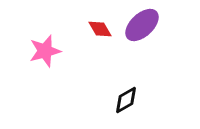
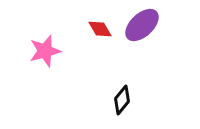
black diamond: moved 4 px left; rotated 20 degrees counterclockwise
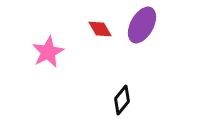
purple ellipse: rotated 18 degrees counterclockwise
pink star: moved 3 px right, 1 px down; rotated 12 degrees counterclockwise
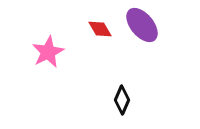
purple ellipse: rotated 69 degrees counterclockwise
black diamond: rotated 16 degrees counterclockwise
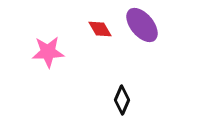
pink star: rotated 24 degrees clockwise
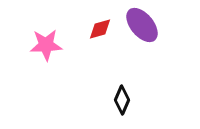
red diamond: rotated 75 degrees counterclockwise
pink star: moved 2 px left, 7 px up
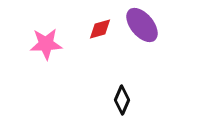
pink star: moved 1 px up
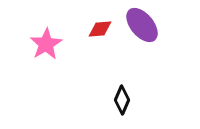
red diamond: rotated 10 degrees clockwise
pink star: rotated 28 degrees counterclockwise
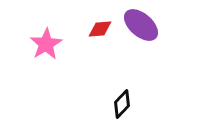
purple ellipse: moved 1 px left; rotated 9 degrees counterclockwise
black diamond: moved 4 px down; rotated 20 degrees clockwise
